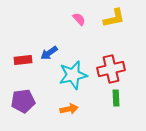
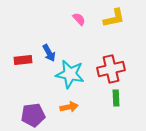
blue arrow: rotated 84 degrees counterclockwise
cyan star: moved 3 px left, 1 px up; rotated 24 degrees clockwise
purple pentagon: moved 10 px right, 14 px down
orange arrow: moved 2 px up
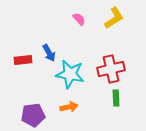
yellow L-shape: rotated 20 degrees counterclockwise
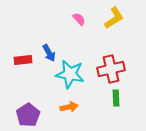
purple pentagon: moved 5 px left; rotated 25 degrees counterclockwise
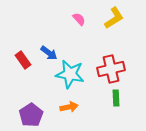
blue arrow: rotated 24 degrees counterclockwise
red rectangle: rotated 60 degrees clockwise
purple pentagon: moved 3 px right
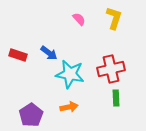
yellow L-shape: rotated 40 degrees counterclockwise
red rectangle: moved 5 px left, 5 px up; rotated 36 degrees counterclockwise
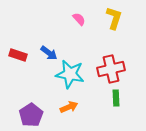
orange arrow: rotated 12 degrees counterclockwise
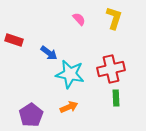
red rectangle: moved 4 px left, 15 px up
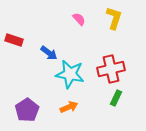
green rectangle: rotated 28 degrees clockwise
purple pentagon: moved 4 px left, 5 px up
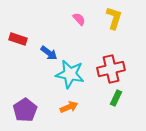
red rectangle: moved 4 px right, 1 px up
purple pentagon: moved 2 px left
